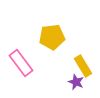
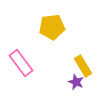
yellow pentagon: moved 10 px up
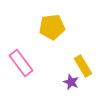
purple star: moved 5 px left
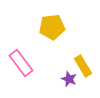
purple star: moved 2 px left, 3 px up
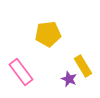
yellow pentagon: moved 4 px left, 7 px down
pink rectangle: moved 9 px down
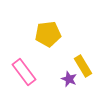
pink rectangle: moved 3 px right
